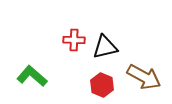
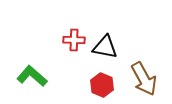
black triangle: rotated 24 degrees clockwise
brown arrow: moved 2 px down; rotated 32 degrees clockwise
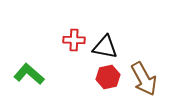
green L-shape: moved 3 px left, 2 px up
red hexagon: moved 6 px right, 8 px up; rotated 25 degrees clockwise
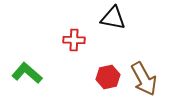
black triangle: moved 8 px right, 29 px up
green L-shape: moved 2 px left, 1 px up
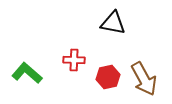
black triangle: moved 5 px down
red cross: moved 20 px down
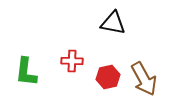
red cross: moved 2 px left, 1 px down
green L-shape: moved 1 px left, 1 px up; rotated 124 degrees counterclockwise
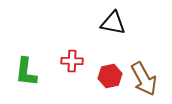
red hexagon: moved 2 px right, 1 px up
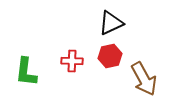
black triangle: moved 2 px left; rotated 36 degrees counterclockwise
red hexagon: moved 20 px up
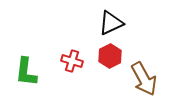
red hexagon: rotated 15 degrees counterclockwise
red cross: rotated 15 degrees clockwise
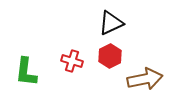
brown arrow: moved 1 px right; rotated 72 degrees counterclockwise
